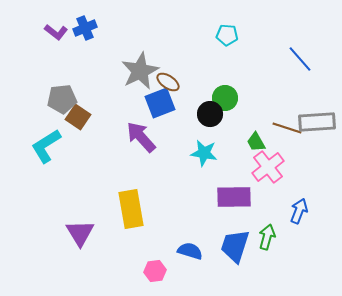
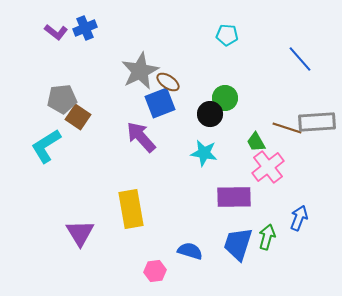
blue arrow: moved 7 px down
blue trapezoid: moved 3 px right, 2 px up
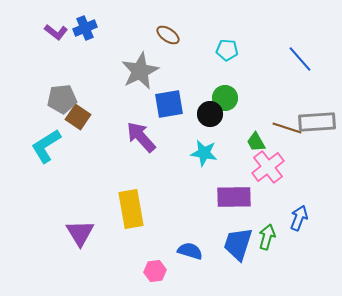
cyan pentagon: moved 15 px down
brown ellipse: moved 47 px up
blue square: moved 9 px right, 1 px down; rotated 12 degrees clockwise
